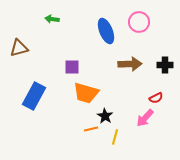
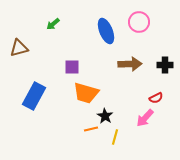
green arrow: moved 1 px right, 5 px down; rotated 48 degrees counterclockwise
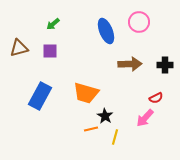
purple square: moved 22 px left, 16 px up
blue rectangle: moved 6 px right
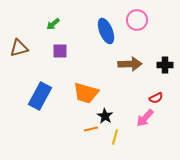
pink circle: moved 2 px left, 2 px up
purple square: moved 10 px right
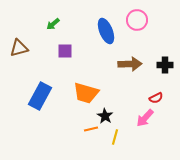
purple square: moved 5 px right
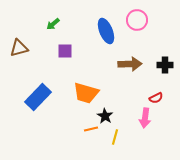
blue rectangle: moved 2 px left, 1 px down; rotated 16 degrees clockwise
pink arrow: rotated 36 degrees counterclockwise
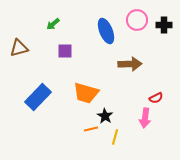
black cross: moved 1 px left, 40 px up
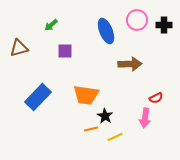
green arrow: moved 2 px left, 1 px down
orange trapezoid: moved 2 px down; rotated 8 degrees counterclockwise
yellow line: rotated 49 degrees clockwise
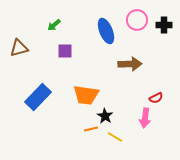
green arrow: moved 3 px right
yellow line: rotated 56 degrees clockwise
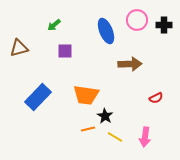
pink arrow: moved 19 px down
orange line: moved 3 px left
